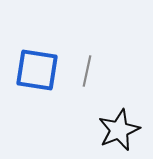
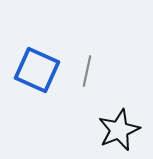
blue square: rotated 15 degrees clockwise
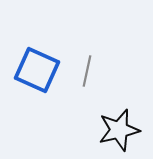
black star: rotated 9 degrees clockwise
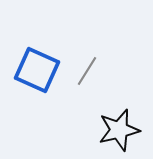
gray line: rotated 20 degrees clockwise
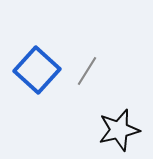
blue square: rotated 18 degrees clockwise
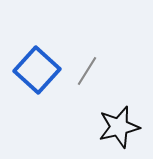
black star: moved 3 px up
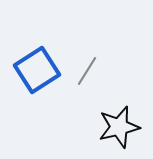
blue square: rotated 15 degrees clockwise
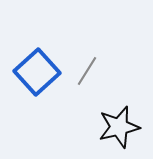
blue square: moved 2 px down; rotated 9 degrees counterclockwise
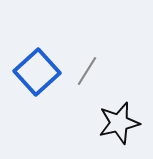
black star: moved 4 px up
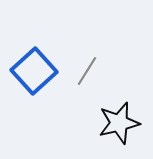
blue square: moved 3 px left, 1 px up
